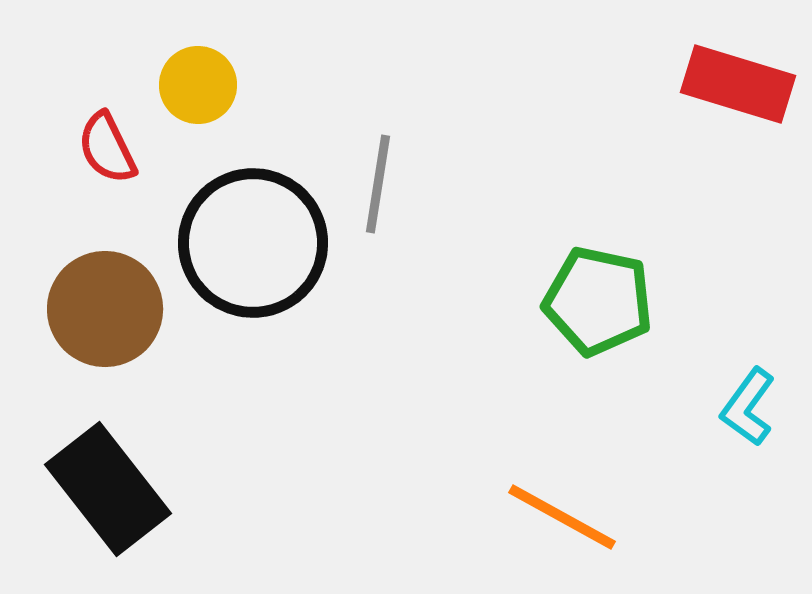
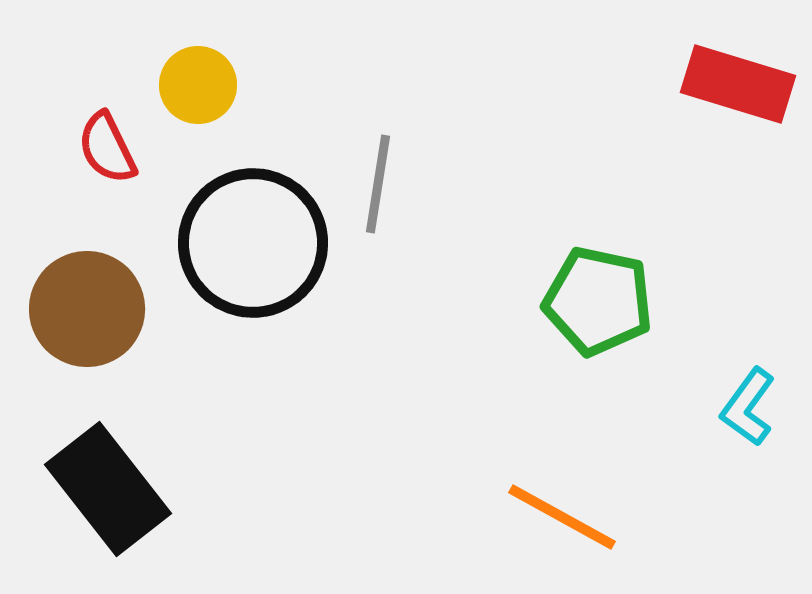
brown circle: moved 18 px left
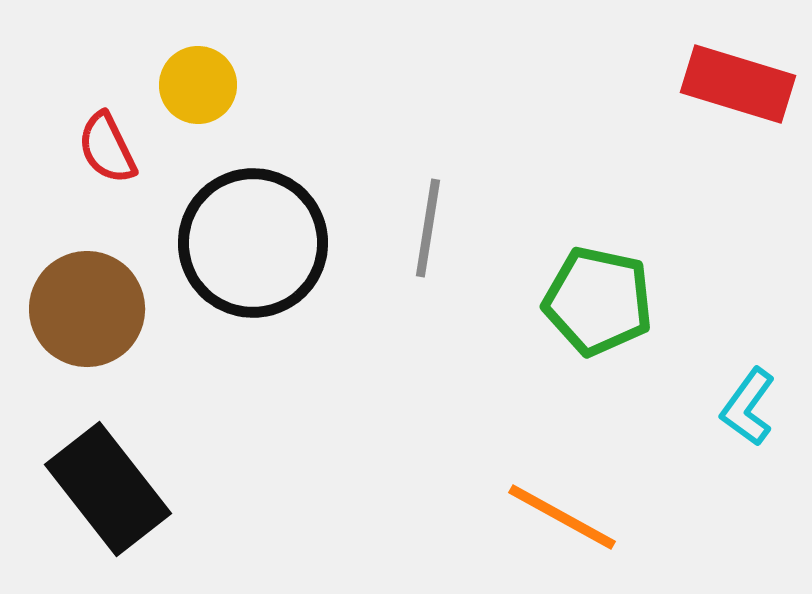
gray line: moved 50 px right, 44 px down
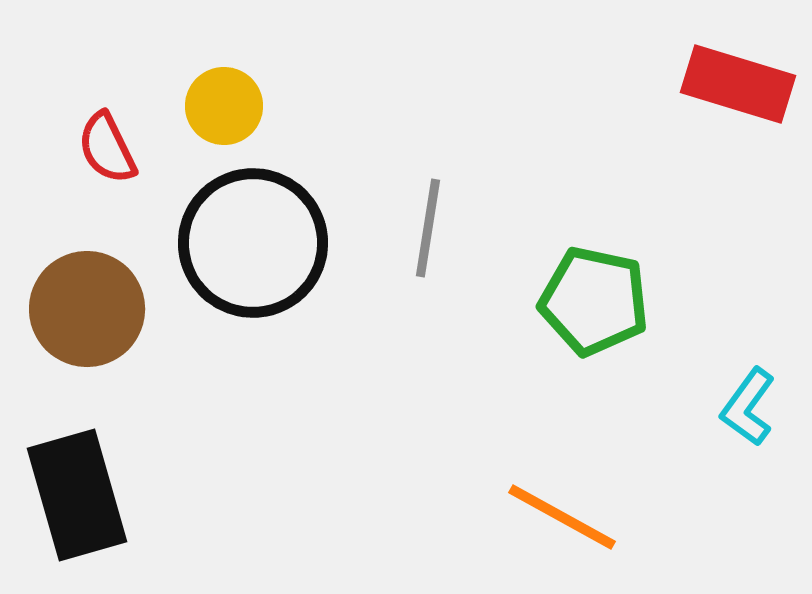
yellow circle: moved 26 px right, 21 px down
green pentagon: moved 4 px left
black rectangle: moved 31 px left, 6 px down; rotated 22 degrees clockwise
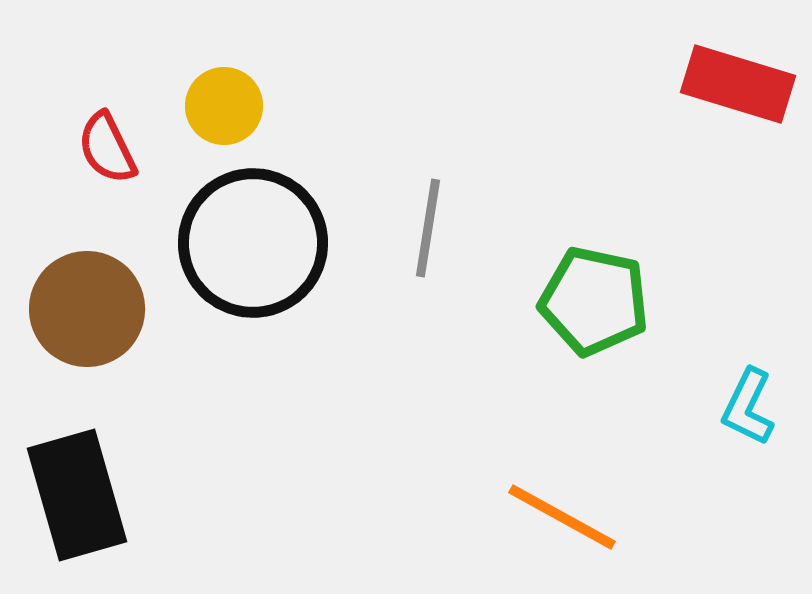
cyan L-shape: rotated 10 degrees counterclockwise
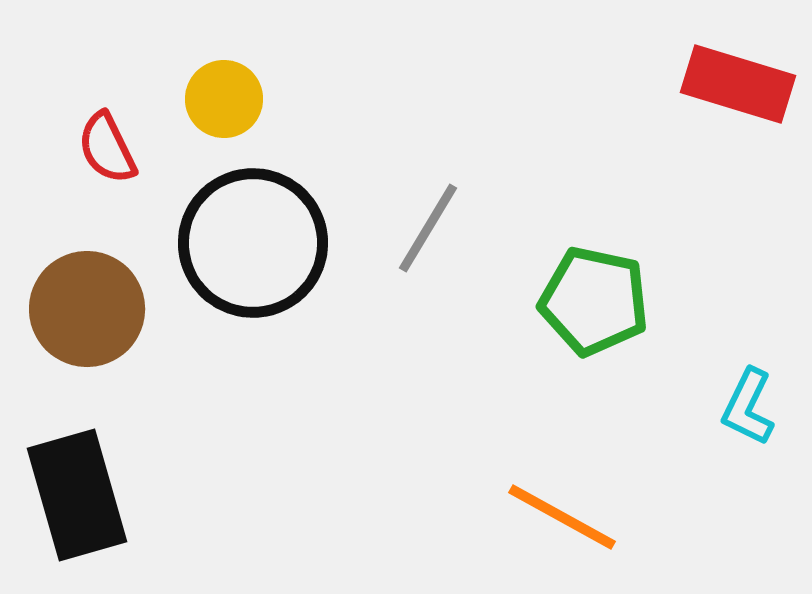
yellow circle: moved 7 px up
gray line: rotated 22 degrees clockwise
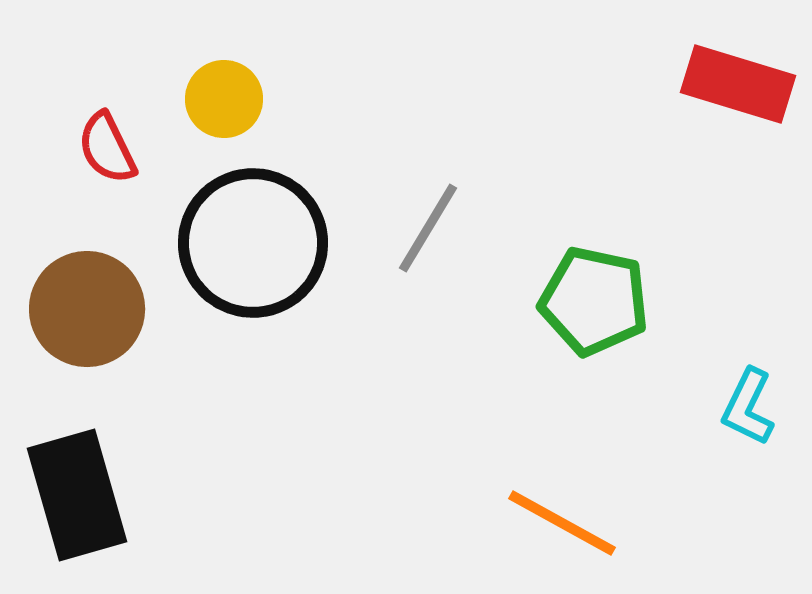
orange line: moved 6 px down
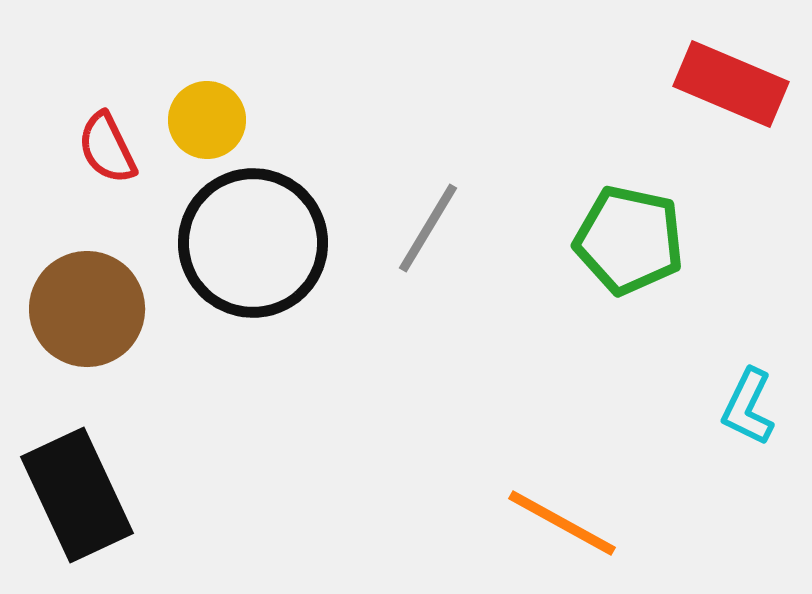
red rectangle: moved 7 px left; rotated 6 degrees clockwise
yellow circle: moved 17 px left, 21 px down
green pentagon: moved 35 px right, 61 px up
black rectangle: rotated 9 degrees counterclockwise
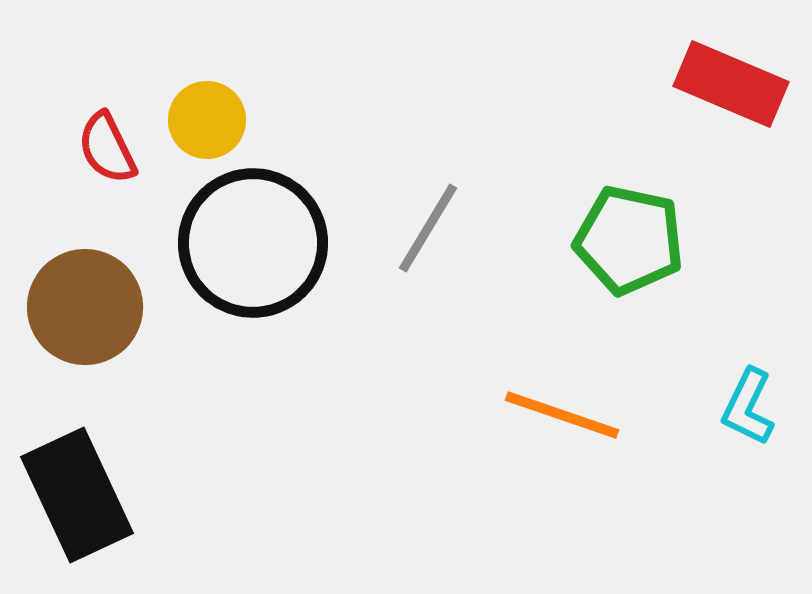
brown circle: moved 2 px left, 2 px up
orange line: moved 108 px up; rotated 10 degrees counterclockwise
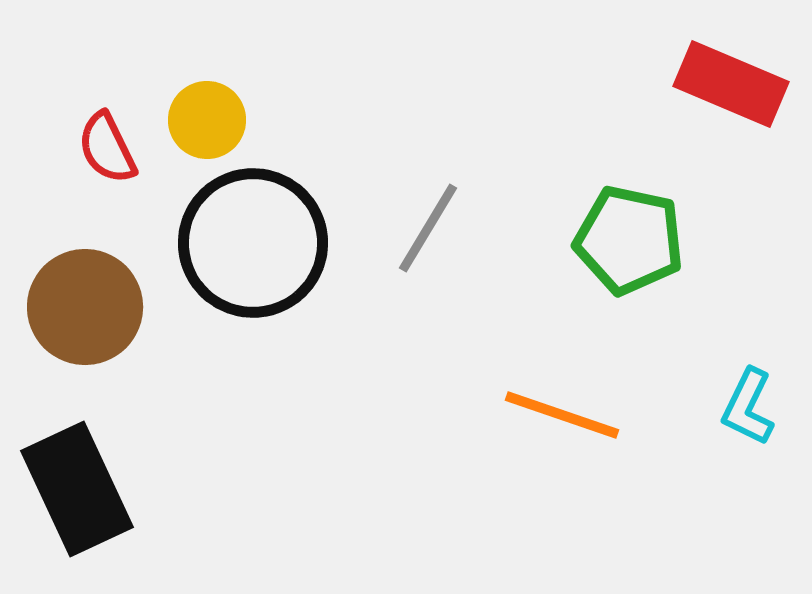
black rectangle: moved 6 px up
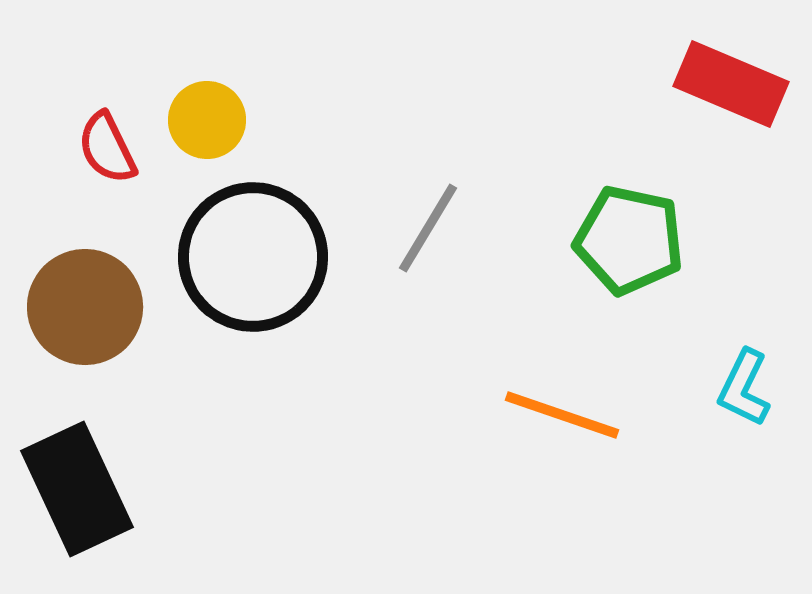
black circle: moved 14 px down
cyan L-shape: moved 4 px left, 19 px up
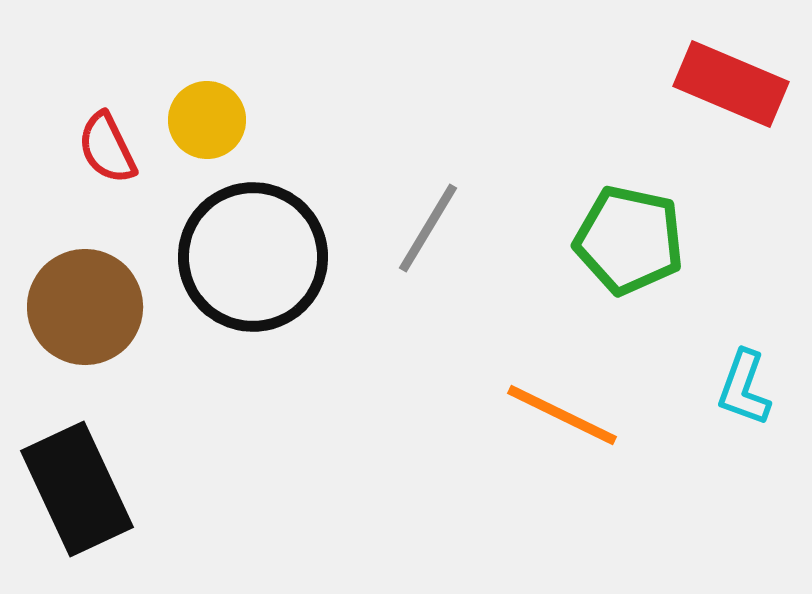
cyan L-shape: rotated 6 degrees counterclockwise
orange line: rotated 7 degrees clockwise
